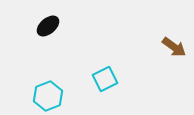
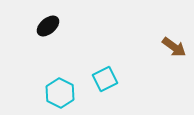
cyan hexagon: moved 12 px right, 3 px up; rotated 12 degrees counterclockwise
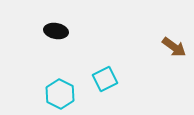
black ellipse: moved 8 px right, 5 px down; rotated 50 degrees clockwise
cyan hexagon: moved 1 px down
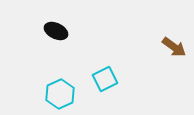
black ellipse: rotated 15 degrees clockwise
cyan hexagon: rotated 8 degrees clockwise
